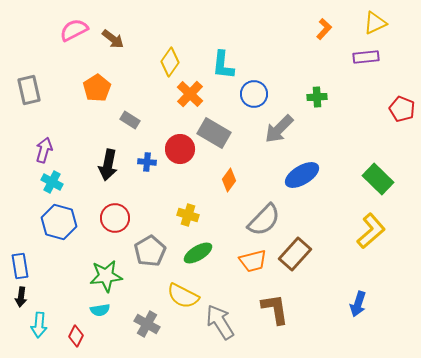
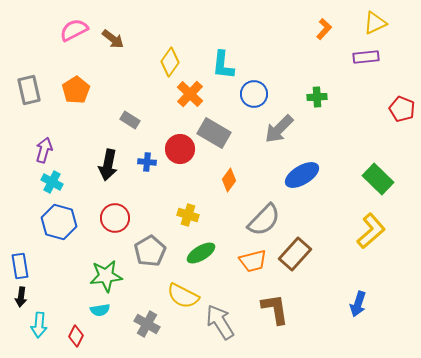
orange pentagon at (97, 88): moved 21 px left, 2 px down
green ellipse at (198, 253): moved 3 px right
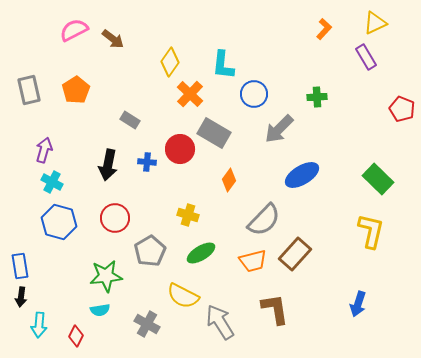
purple rectangle at (366, 57): rotated 65 degrees clockwise
yellow L-shape at (371, 231): rotated 36 degrees counterclockwise
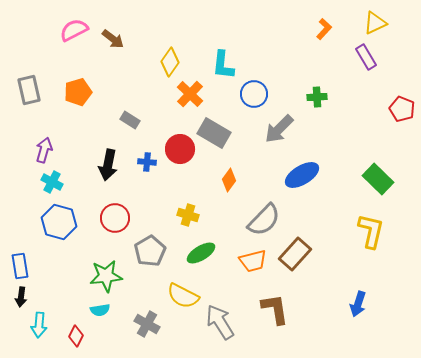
orange pentagon at (76, 90): moved 2 px right, 2 px down; rotated 16 degrees clockwise
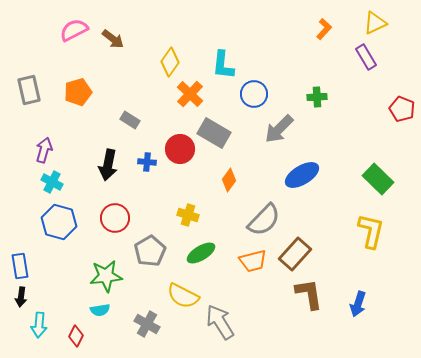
brown L-shape at (275, 309): moved 34 px right, 15 px up
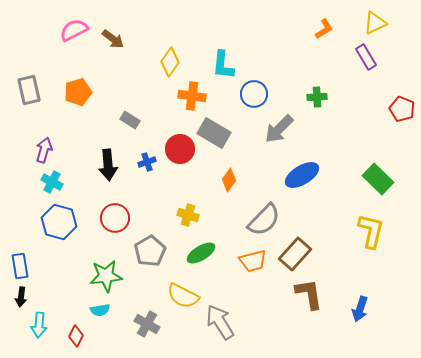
orange L-shape at (324, 29): rotated 15 degrees clockwise
orange cross at (190, 94): moved 2 px right, 2 px down; rotated 36 degrees counterclockwise
blue cross at (147, 162): rotated 24 degrees counterclockwise
black arrow at (108, 165): rotated 16 degrees counterclockwise
blue arrow at (358, 304): moved 2 px right, 5 px down
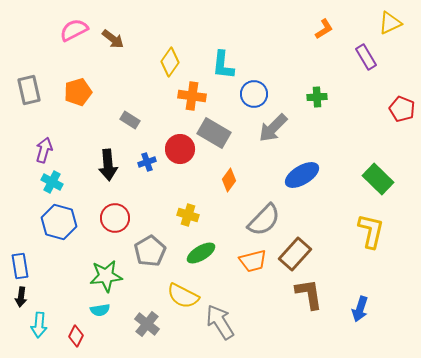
yellow triangle at (375, 23): moved 15 px right
gray arrow at (279, 129): moved 6 px left, 1 px up
gray cross at (147, 324): rotated 10 degrees clockwise
